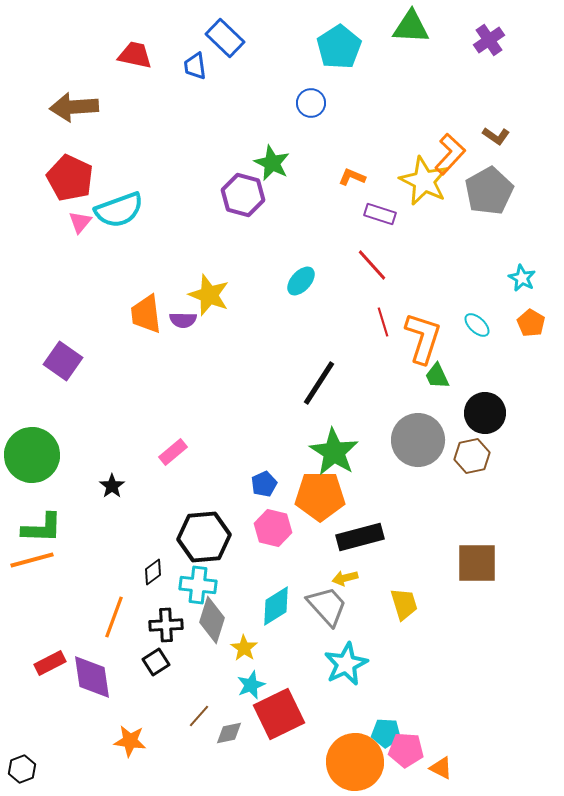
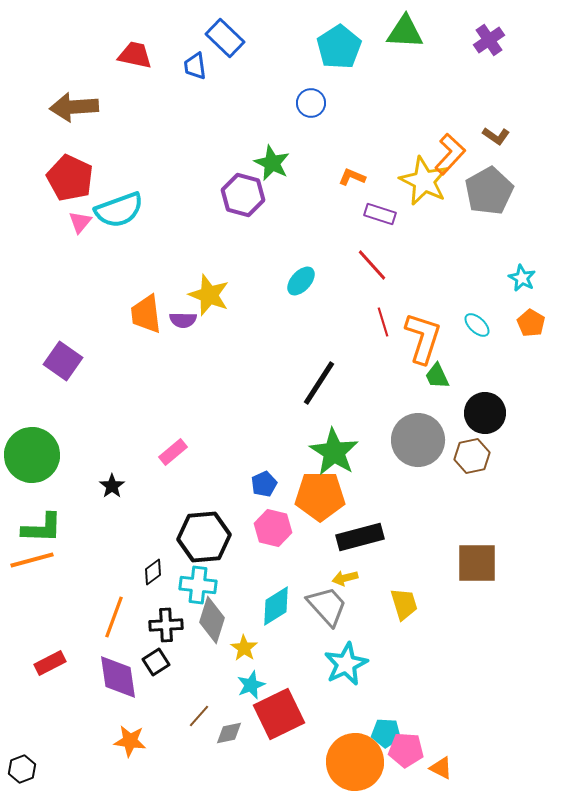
green triangle at (411, 27): moved 6 px left, 5 px down
purple diamond at (92, 677): moved 26 px right
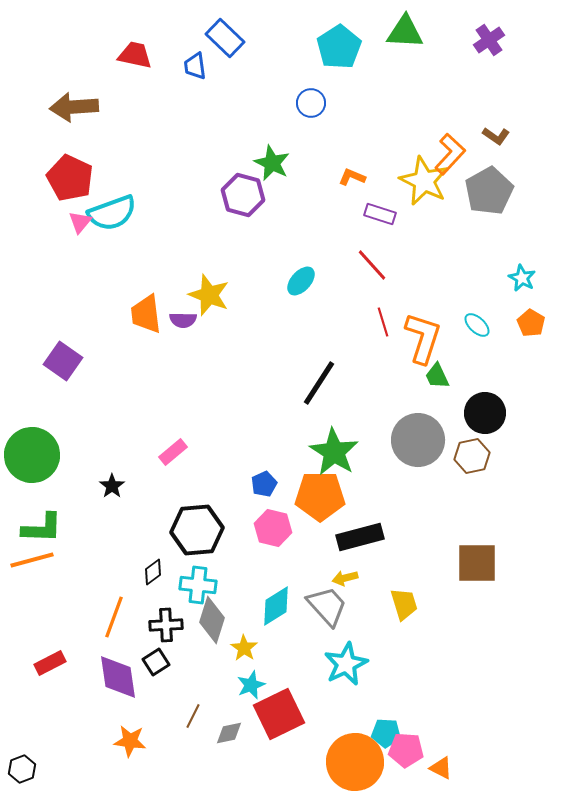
cyan semicircle at (119, 210): moved 7 px left, 3 px down
black hexagon at (204, 537): moved 7 px left, 7 px up
brown line at (199, 716): moved 6 px left; rotated 15 degrees counterclockwise
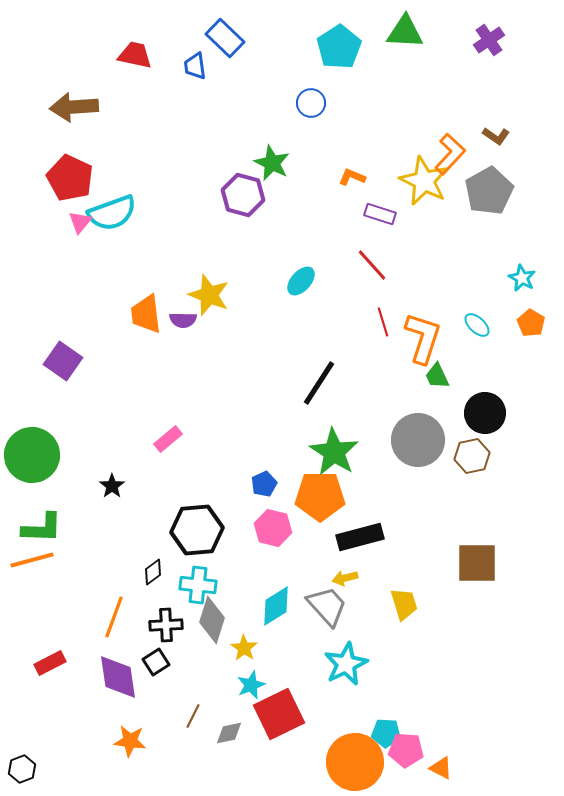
pink rectangle at (173, 452): moved 5 px left, 13 px up
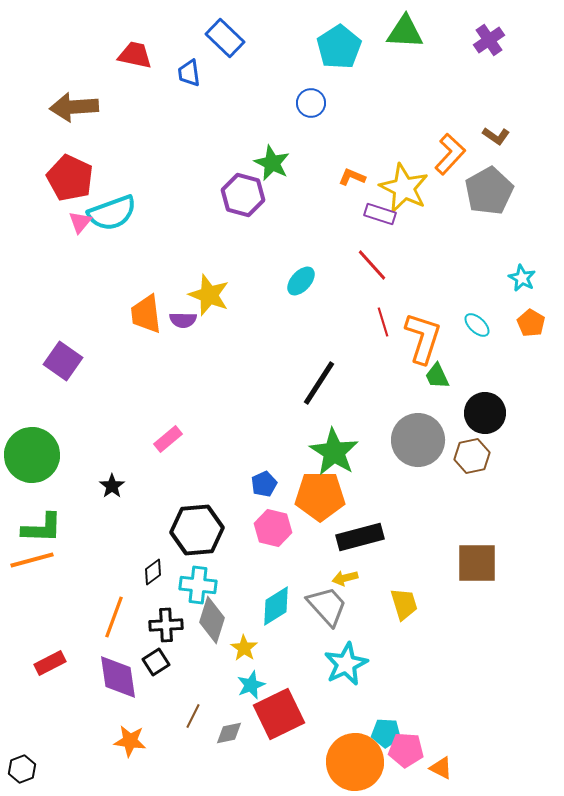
blue trapezoid at (195, 66): moved 6 px left, 7 px down
yellow star at (424, 181): moved 20 px left, 7 px down
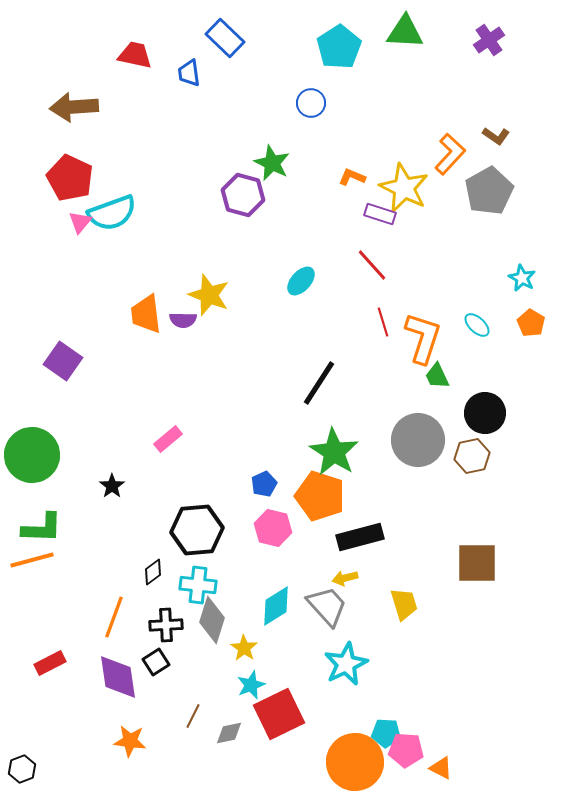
orange pentagon at (320, 496): rotated 18 degrees clockwise
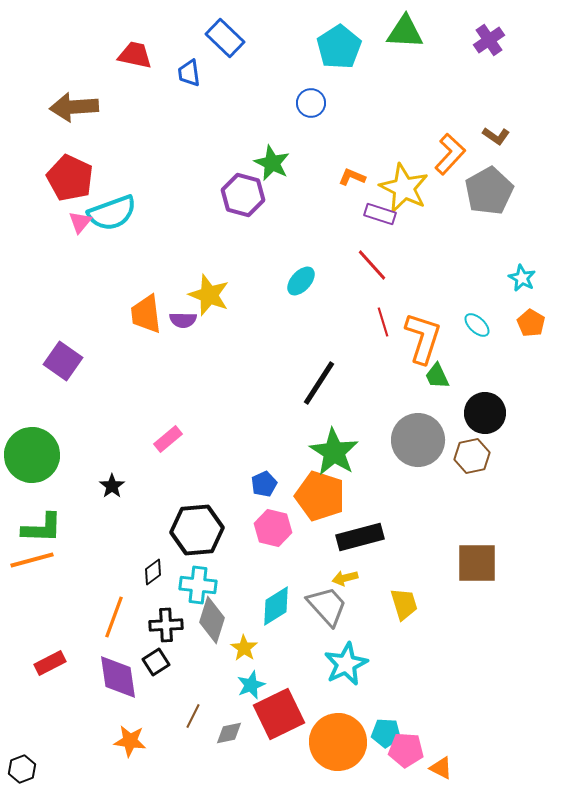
orange circle at (355, 762): moved 17 px left, 20 px up
